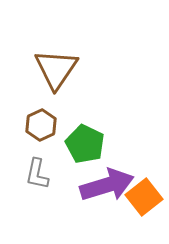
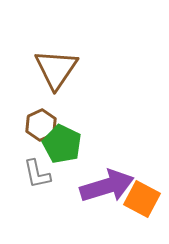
green pentagon: moved 23 px left
gray L-shape: rotated 24 degrees counterclockwise
purple arrow: moved 1 px down
orange square: moved 2 px left, 2 px down; rotated 24 degrees counterclockwise
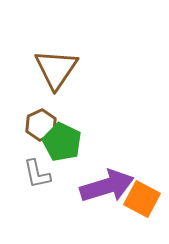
green pentagon: moved 2 px up
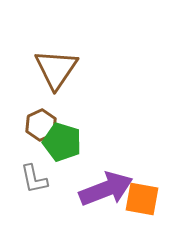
green pentagon: rotated 9 degrees counterclockwise
gray L-shape: moved 3 px left, 5 px down
purple arrow: moved 1 px left, 3 px down; rotated 4 degrees counterclockwise
orange square: rotated 18 degrees counterclockwise
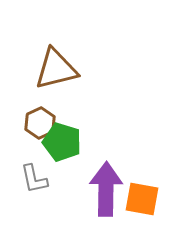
brown triangle: rotated 42 degrees clockwise
brown hexagon: moved 1 px left, 2 px up
purple arrow: rotated 68 degrees counterclockwise
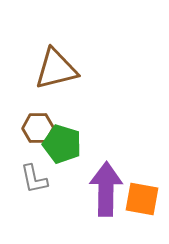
brown hexagon: moved 2 px left, 5 px down; rotated 24 degrees clockwise
green pentagon: moved 2 px down
